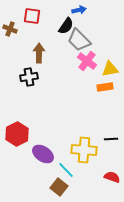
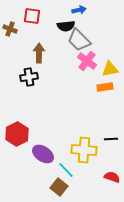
black semicircle: rotated 48 degrees clockwise
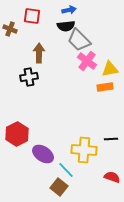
blue arrow: moved 10 px left
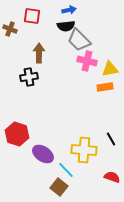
pink cross: rotated 24 degrees counterclockwise
red hexagon: rotated 15 degrees counterclockwise
black line: rotated 64 degrees clockwise
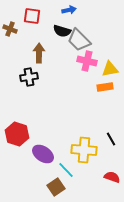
black semicircle: moved 4 px left, 5 px down; rotated 24 degrees clockwise
brown square: moved 3 px left; rotated 18 degrees clockwise
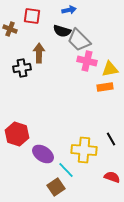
black cross: moved 7 px left, 9 px up
